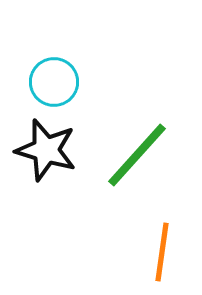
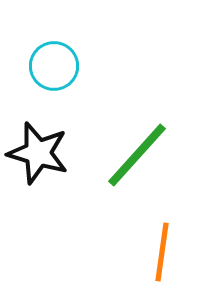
cyan circle: moved 16 px up
black star: moved 8 px left, 3 px down
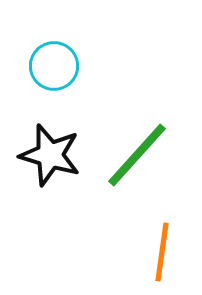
black star: moved 12 px right, 2 px down
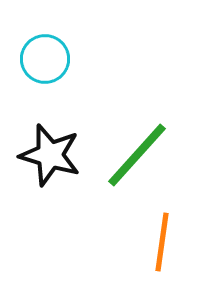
cyan circle: moved 9 px left, 7 px up
orange line: moved 10 px up
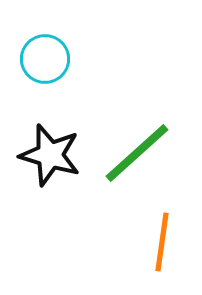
green line: moved 2 px up; rotated 6 degrees clockwise
